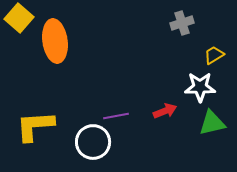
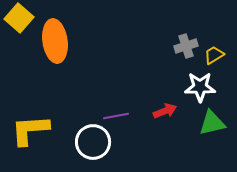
gray cross: moved 4 px right, 23 px down
yellow L-shape: moved 5 px left, 4 px down
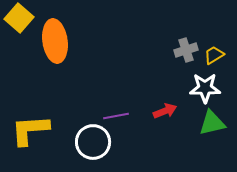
gray cross: moved 4 px down
white star: moved 5 px right, 1 px down
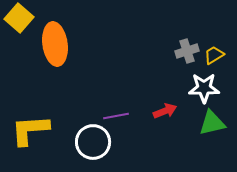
orange ellipse: moved 3 px down
gray cross: moved 1 px right, 1 px down
white star: moved 1 px left
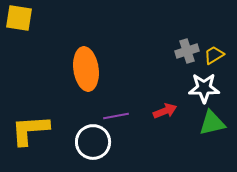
yellow square: rotated 32 degrees counterclockwise
orange ellipse: moved 31 px right, 25 px down
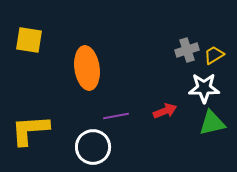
yellow square: moved 10 px right, 22 px down
gray cross: moved 1 px up
orange ellipse: moved 1 px right, 1 px up
white circle: moved 5 px down
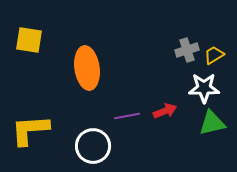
purple line: moved 11 px right
white circle: moved 1 px up
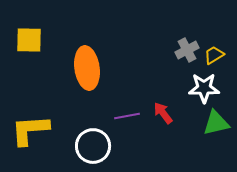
yellow square: rotated 8 degrees counterclockwise
gray cross: rotated 10 degrees counterclockwise
red arrow: moved 2 px left, 2 px down; rotated 105 degrees counterclockwise
green triangle: moved 4 px right
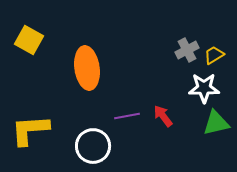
yellow square: rotated 28 degrees clockwise
red arrow: moved 3 px down
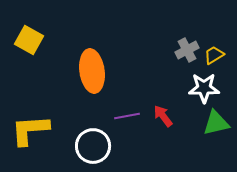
orange ellipse: moved 5 px right, 3 px down
